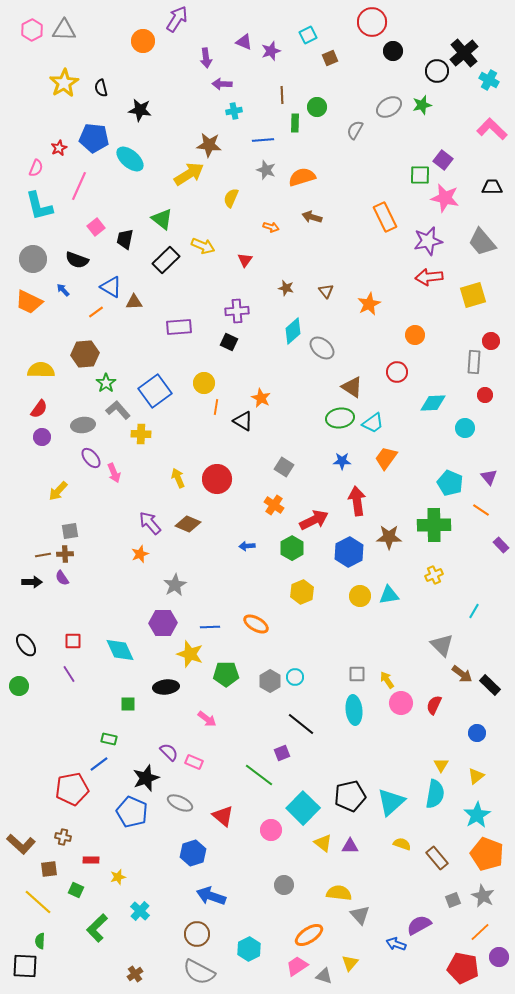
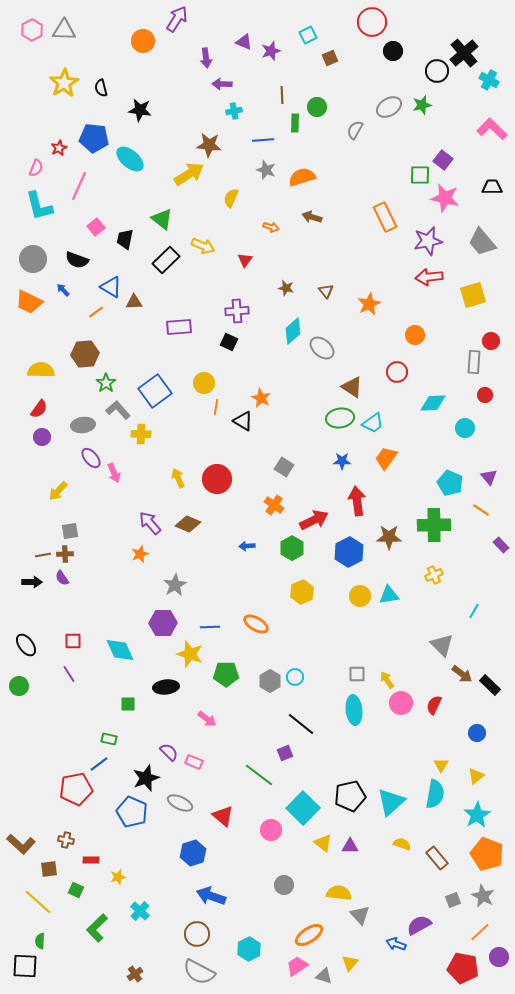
purple square at (282, 753): moved 3 px right
red pentagon at (72, 789): moved 4 px right
brown cross at (63, 837): moved 3 px right, 3 px down
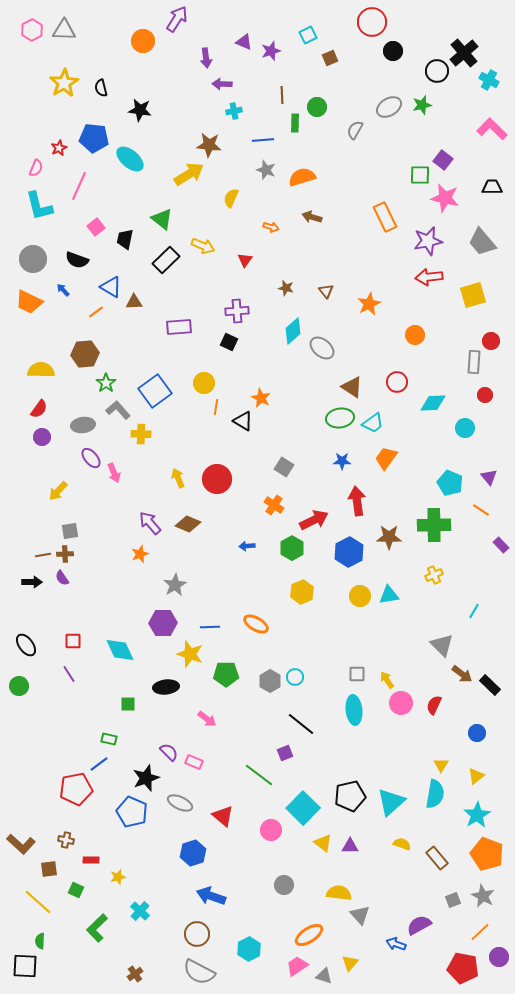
red circle at (397, 372): moved 10 px down
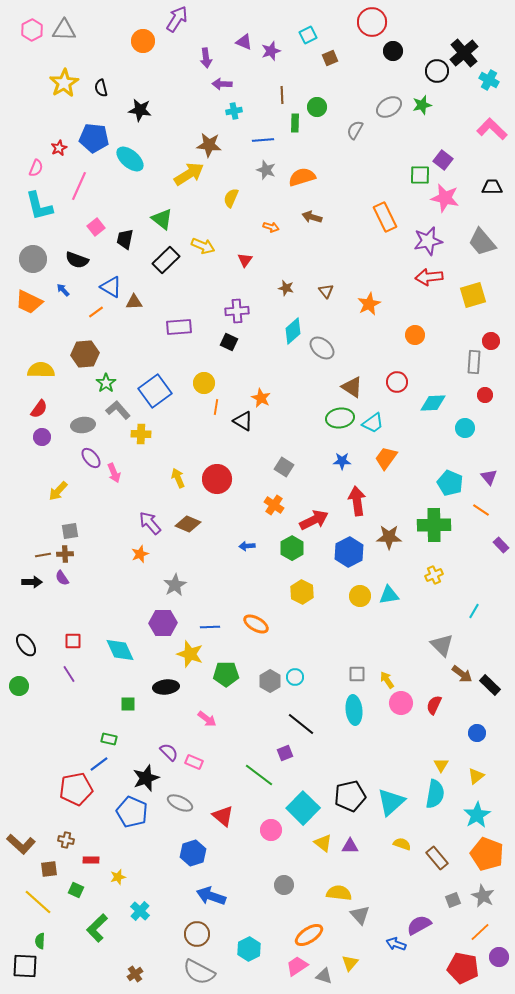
yellow hexagon at (302, 592): rotated 10 degrees counterclockwise
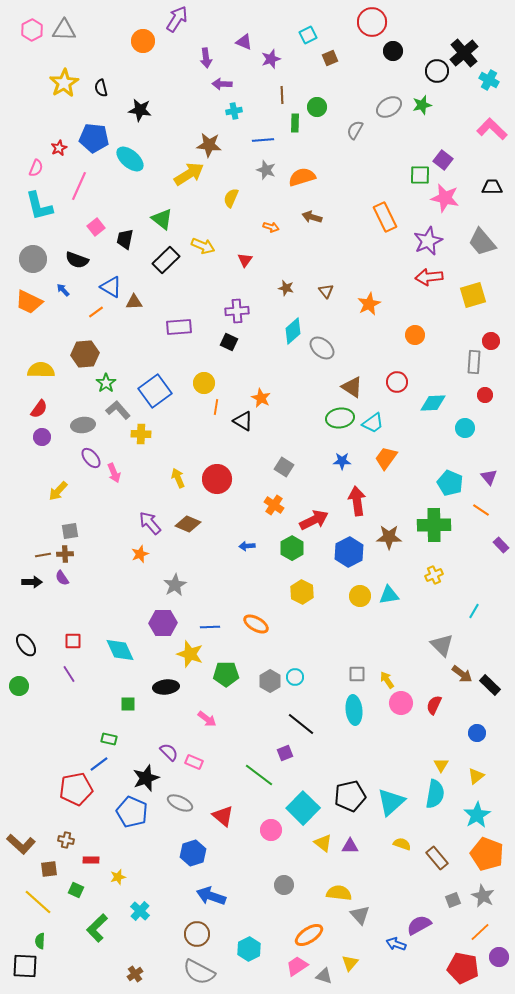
purple star at (271, 51): moved 8 px down
purple star at (428, 241): rotated 12 degrees counterclockwise
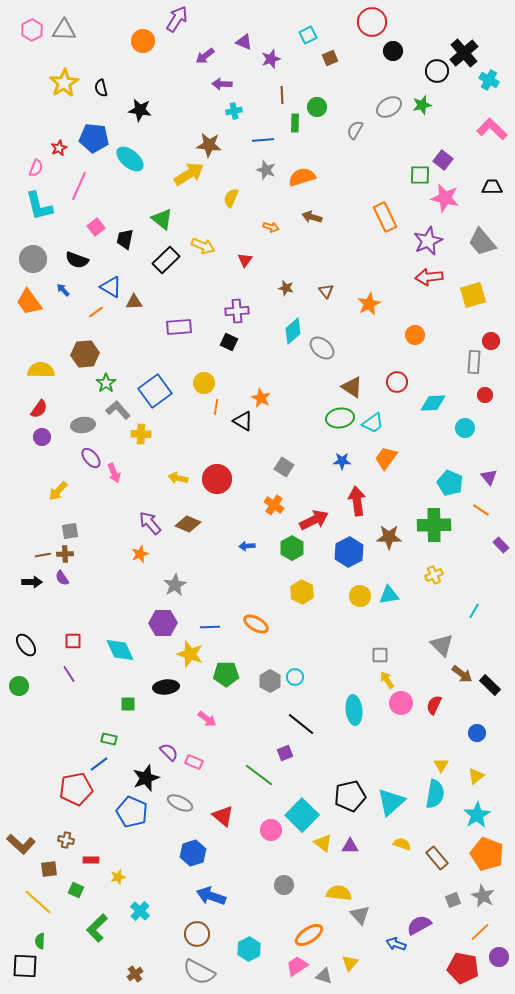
purple arrow at (206, 58): moved 1 px left, 2 px up; rotated 60 degrees clockwise
orange trapezoid at (29, 302): rotated 28 degrees clockwise
yellow arrow at (178, 478): rotated 54 degrees counterclockwise
gray square at (357, 674): moved 23 px right, 19 px up
cyan square at (303, 808): moved 1 px left, 7 px down
